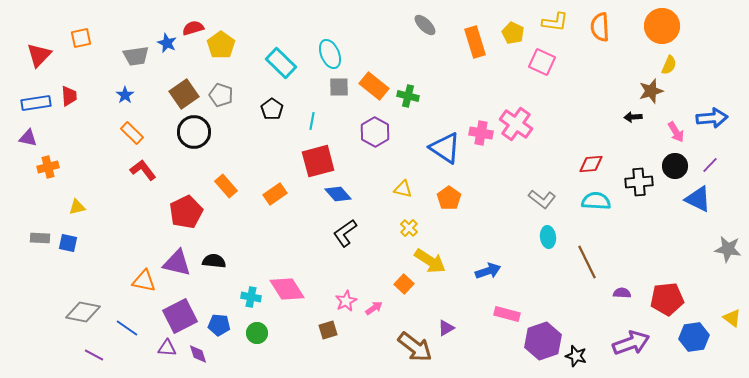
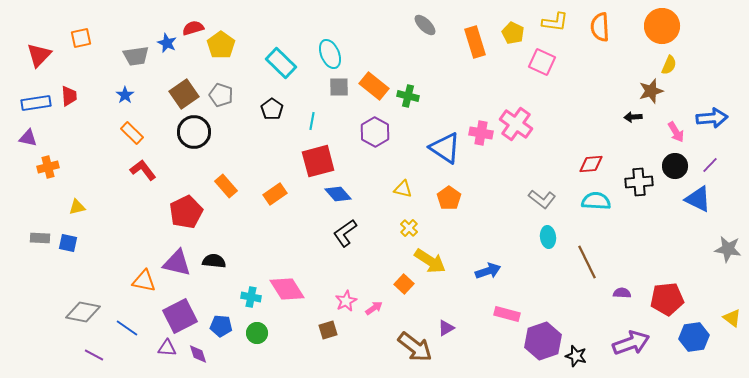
blue pentagon at (219, 325): moved 2 px right, 1 px down
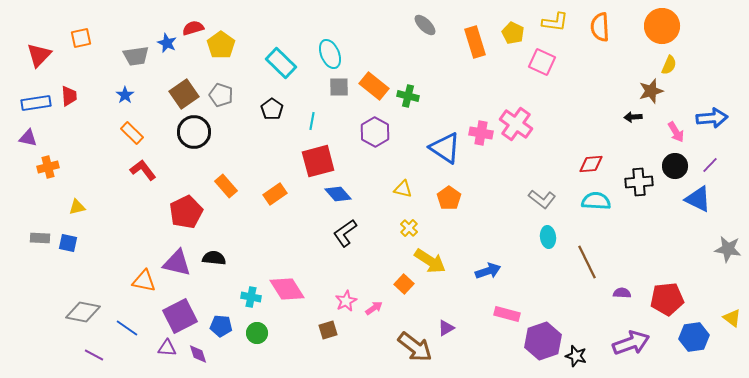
black semicircle at (214, 261): moved 3 px up
